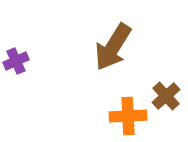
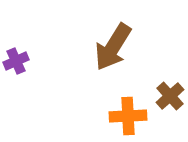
brown cross: moved 4 px right
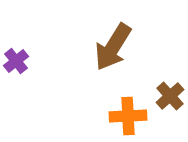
purple cross: rotated 15 degrees counterclockwise
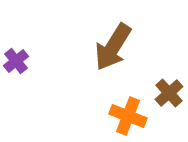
brown cross: moved 1 px left, 3 px up
orange cross: rotated 24 degrees clockwise
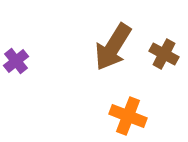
brown cross: moved 5 px left, 39 px up; rotated 20 degrees counterclockwise
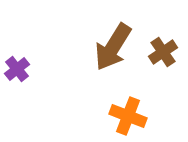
brown cross: moved 1 px left, 2 px up; rotated 28 degrees clockwise
purple cross: moved 1 px right, 8 px down
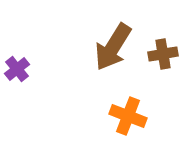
brown cross: moved 2 px down; rotated 24 degrees clockwise
